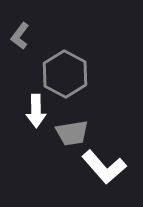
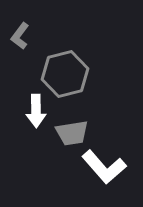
gray hexagon: rotated 18 degrees clockwise
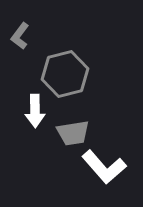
white arrow: moved 1 px left
gray trapezoid: moved 1 px right
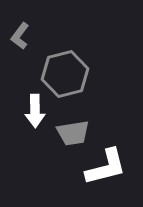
white L-shape: moved 2 px right; rotated 63 degrees counterclockwise
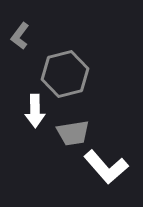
white L-shape: rotated 63 degrees clockwise
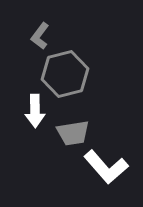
gray L-shape: moved 20 px right
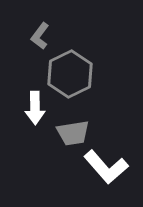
gray hexagon: moved 5 px right; rotated 12 degrees counterclockwise
white arrow: moved 3 px up
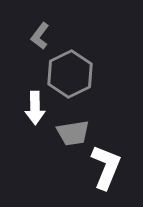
white L-shape: rotated 117 degrees counterclockwise
